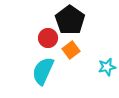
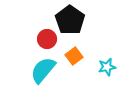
red circle: moved 1 px left, 1 px down
orange square: moved 3 px right, 6 px down
cyan semicircle: moved 1 px up; rotated 16 degrees clockwise
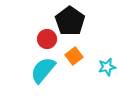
black pentagon: moved 1 px down
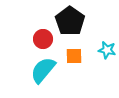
red circle: moved 4 px left
orange square: rotated 36 degrees clockwise
cyan star: moved 17 px up; rotated 24 degrees clockwise
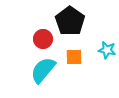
orange square: moved 1 px down
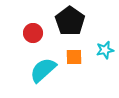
red circle: moved 10 px left, 6 px up
cyan star: moved 2 px left; rotated 24 degrees counterclockwise
cyan semicircle: rotated 8 degrees clockwise
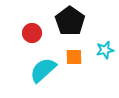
red circle: moved 1 px left
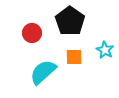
cyan star: rotated 30 degrees counterclockwise
cyan semicircle: moved 2 px down
